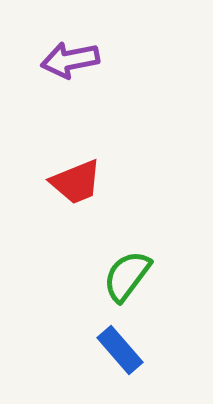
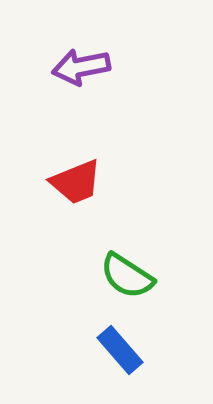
purple arrow: moved 11 px right, 7 px down
green semicircle: rotated 94 degrees counterclockwise
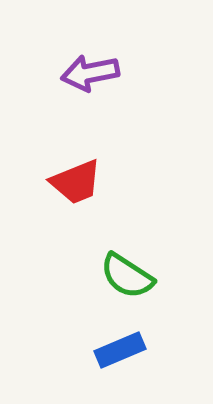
purple arrow: moved 9 px right, 6 px down
blue rectangle: rotated 72 degrees counterclockwise
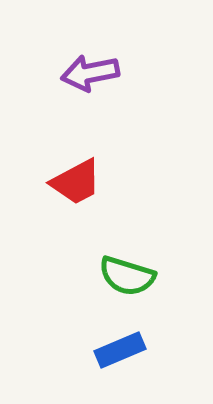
red trapezoid: rotated 6 degrees counterclockwise
green semicircle: rotated 16 degrees counterclockwise
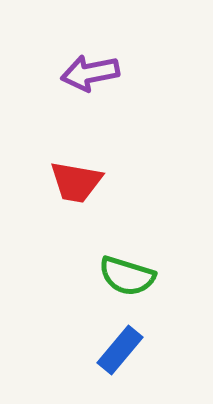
red trapezoid: rotated 38 degrees clockwise
blue rectangle: rotated 27 degrees counterclockwise
